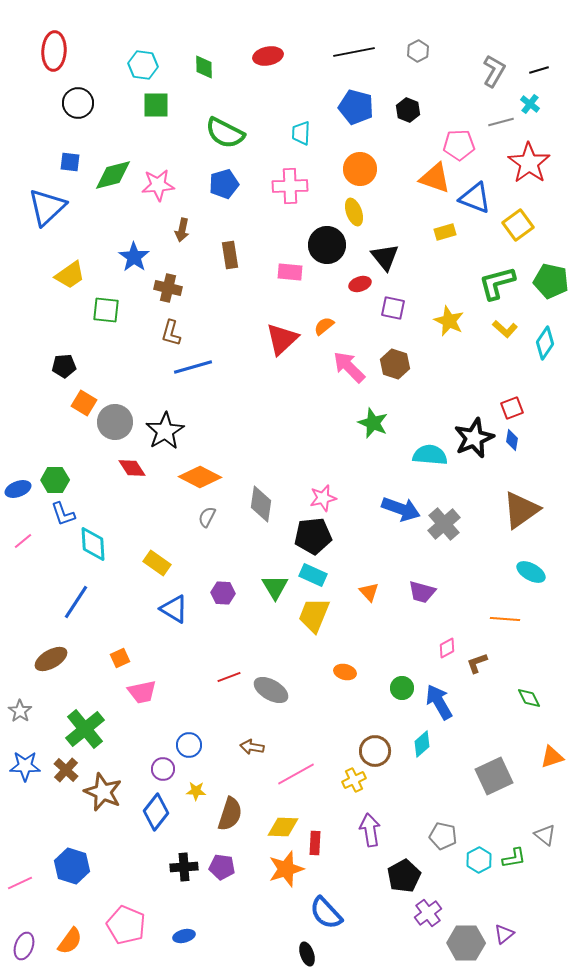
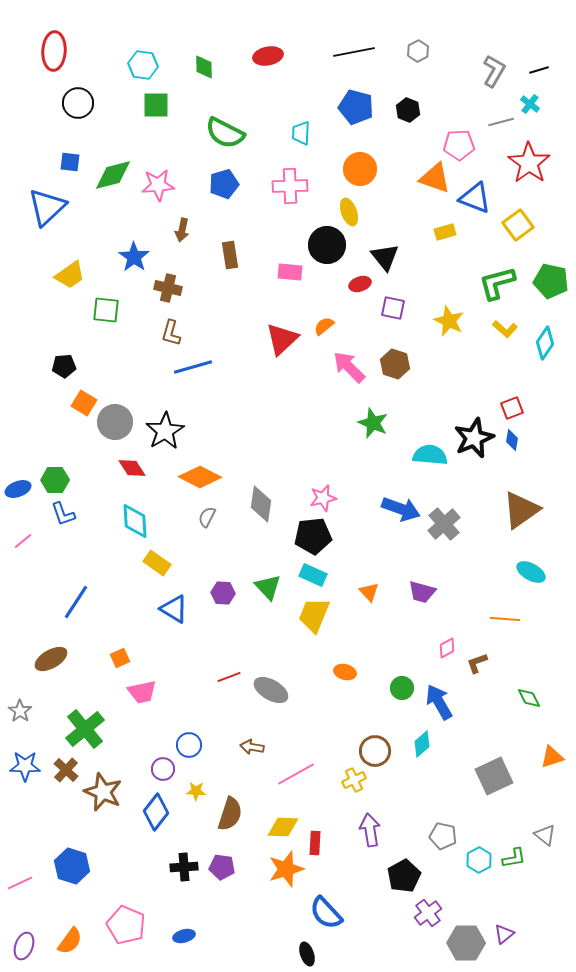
yellow ellipse at (354, 212): moved 5 px left
cyan diamond at (93, 544): moved 42 px right, 23 px up
green triangle at (275, 587): moved 7 px left; rotated 12 degrees counterclockwise
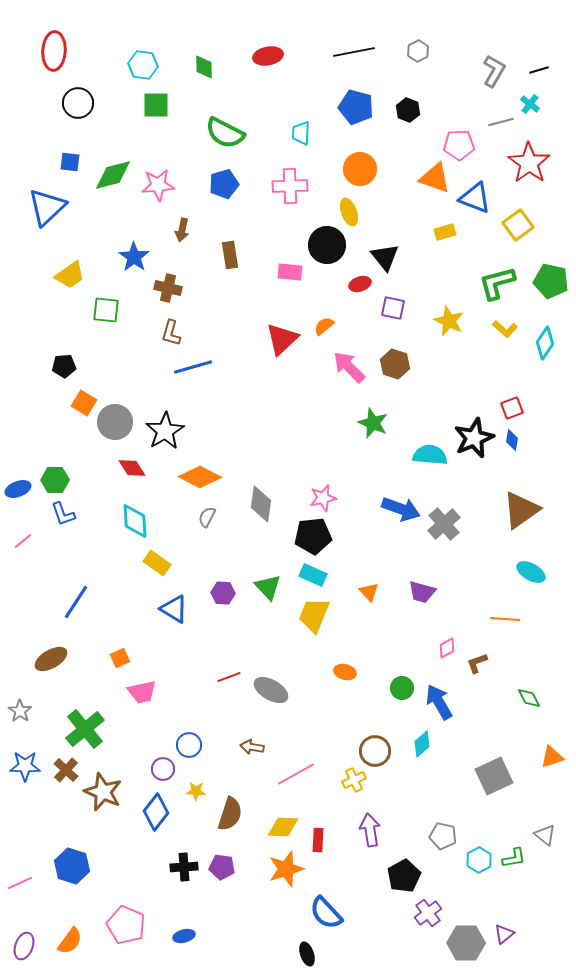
red rectangle at (315, 843): moved 3 px right, 3 px up
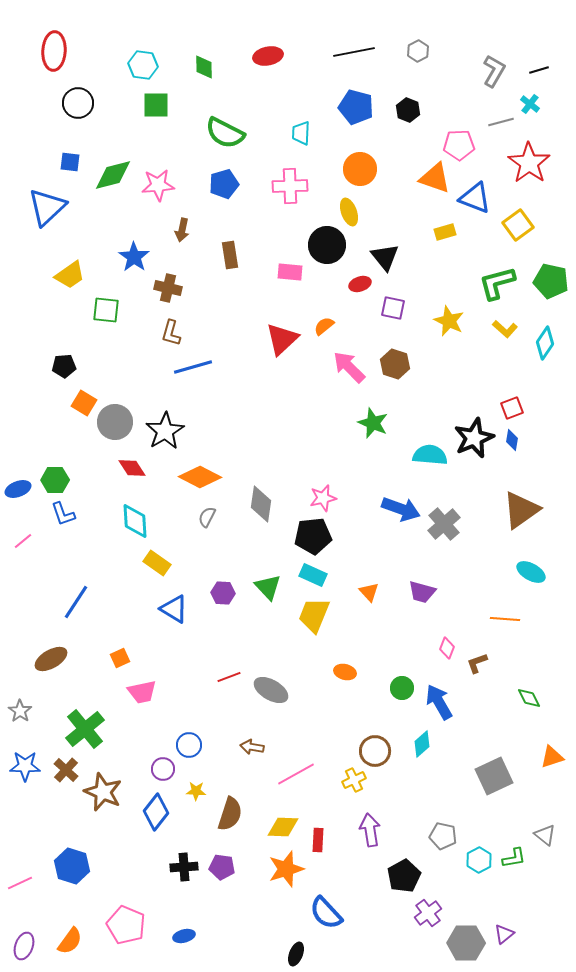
pink diamond at (447, 648): rotated 40 degrees counterclockwise
black ellipse at (307, 954): moved 11 px left; rotated 40 degrees clockwise
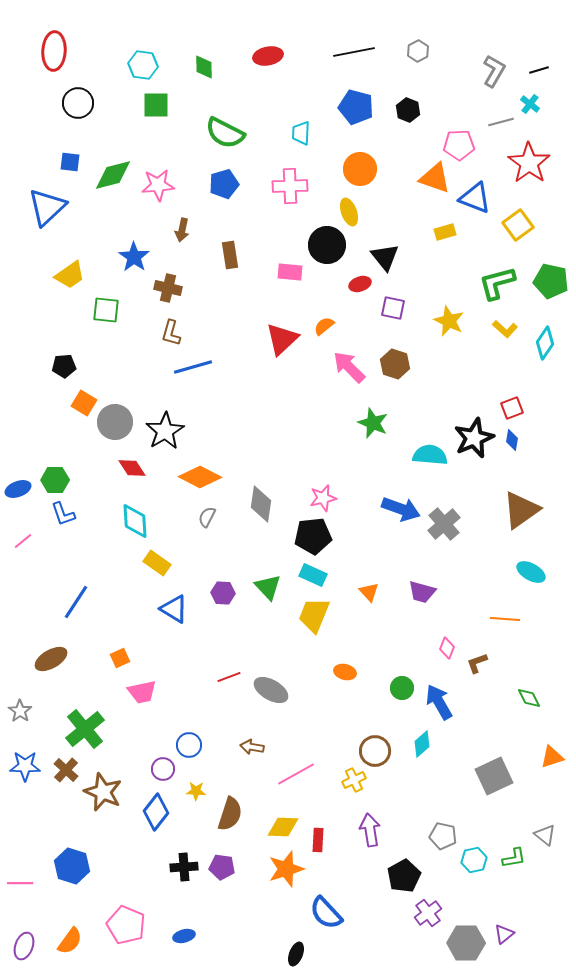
cyan hexagon at (479, 860): moved 5 px left; rotated 15 degrees clockwise
pink line at (20, 883): rotated 25 degrees clockwise
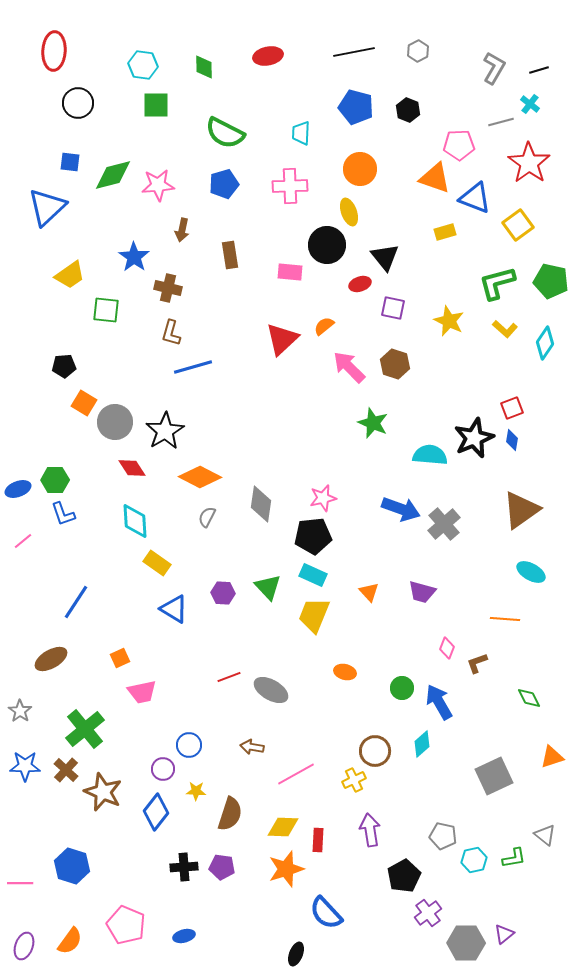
gray L-shape at (494, 71): moved 3 px up
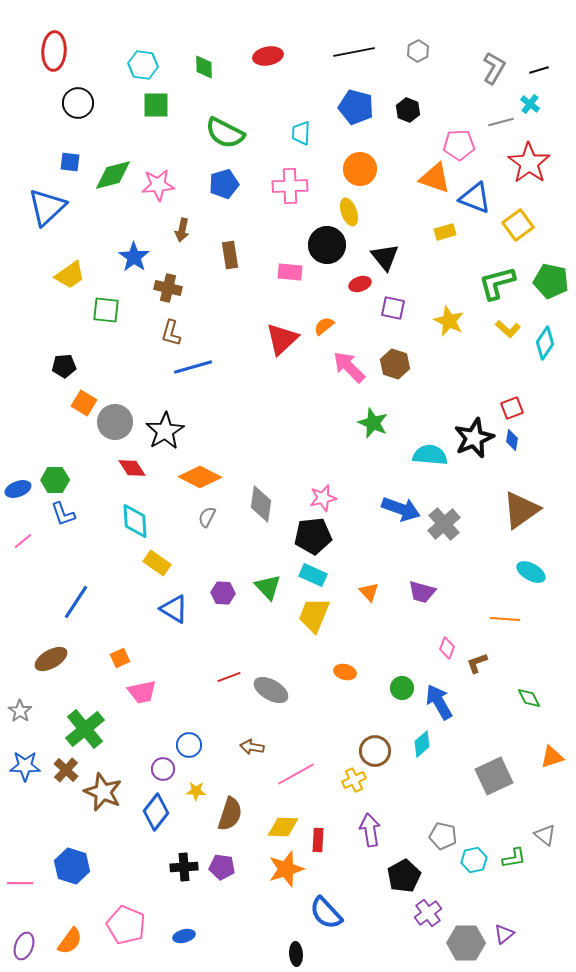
yellow L-shape at (505, 329): moved 3 px right
black ellipse at (296, 954): rotated 25 degrees counterclockwise
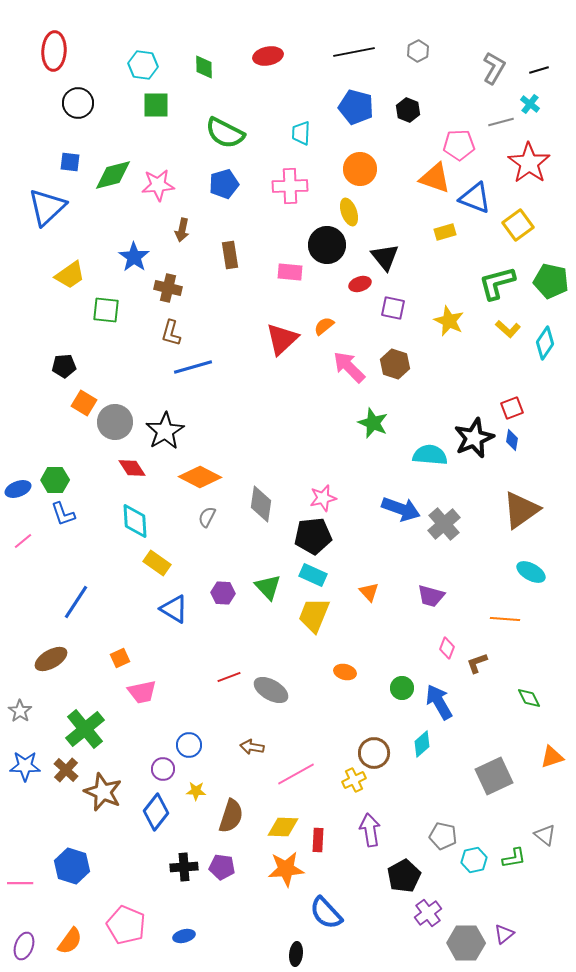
purple trapezoid at (422, 592): moved 9 px right, 4 px down
brown circle at (375, 751): moved 1 px left, 2 px down
brown semicircle at (230, 814): moved 1 px right, 2 px down
orange star at (286, 869): rotated 12 degrees clockwise
black ellipse at (296, 954): rotated 10 degrees clockwise
